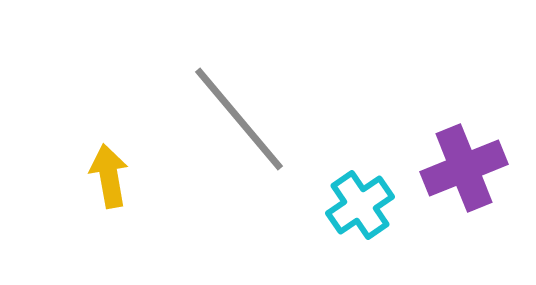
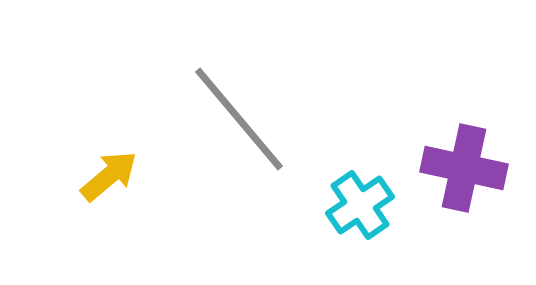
purple cross: rotated 34 degrees clockwise
yellow arrow: rotated 60 degrees clockwise
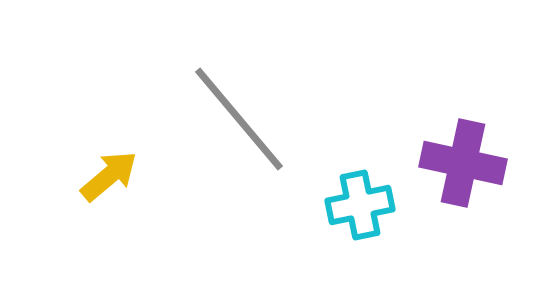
purple cross: moved 1 px left, 5 px up
cyan cross: rotated 22 degrees clockwise
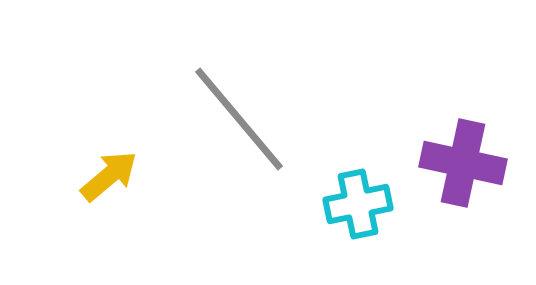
cyan cross: moved 2 px left, 1 px up
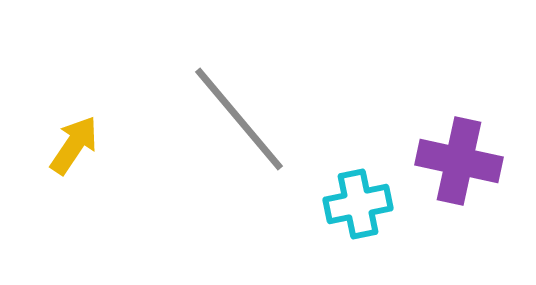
purple cross: moved 4 px left, 2 px up
yellow arrow: moved 35 px left, 31 px up; rotated 16 degrees counterclockwise
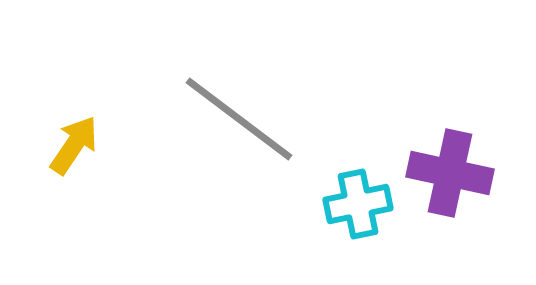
gray line: rotated 13 degrees counterclockwise
purple cross: moved 9 px left, 12 px down
